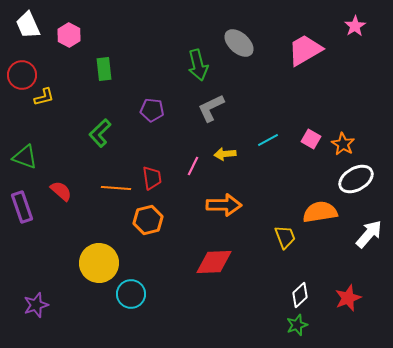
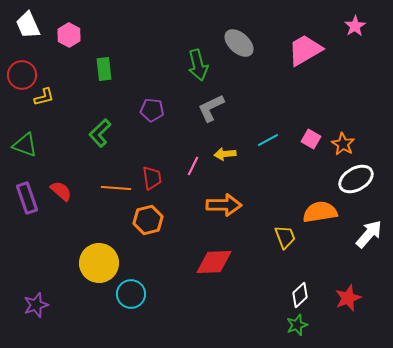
green triangle: moved 12 px up
purple rectangle: moved 5 px right, 9 px up
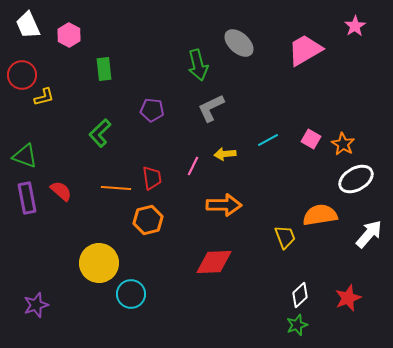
green triangle: moved 11 px down
purple rectangle: rotated 8 degrees clockwise
orange semicircle: moved 3 px down
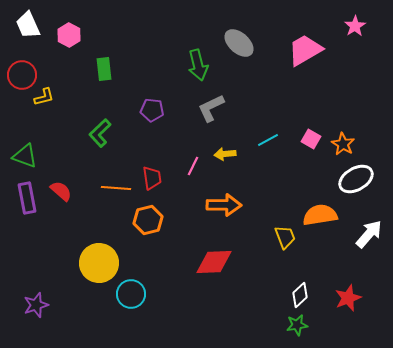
green star: rotated 10 degrees clockwise
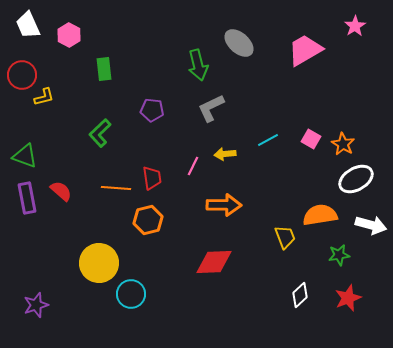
white arrow: moved 2 px right, 9 px up; rotated 64 degrees clockwise
green star: moved 42 px right, 70 px up
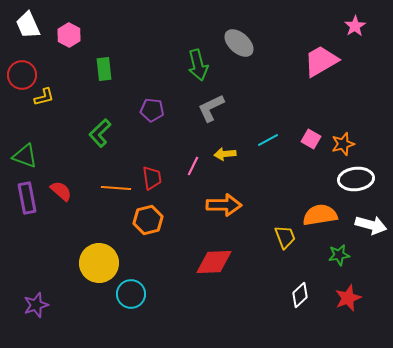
pink trapezoid: moved 16 px right, 11 px down
orange star: rotated 25 degrees clockwise
white ellipse: rotated 24 degrees clockwise
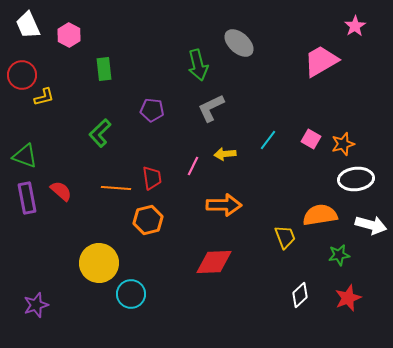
cyan line: rotated 25 degrees counterclockwise
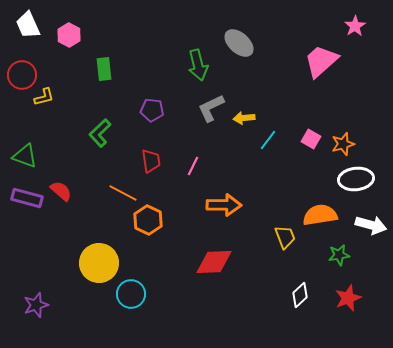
pink trapezoid: rotated 12 degrees counterclockwise
yellow arrow: moved 19 px right, 36 px up
red trapezoid: moved 1 px left, 17 px up
orange line: moved 7 px right, 5 px down; rotated 24 degrees clockwise
purple rectangle: rotated 64 degrees counterclockwise
orange hexagon: rotated 20 degrees counterclockwise
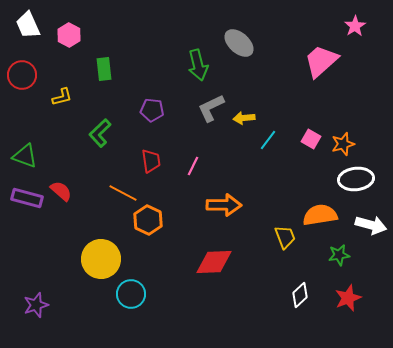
yellow L-shape: moved 18 px right
yellow circle: moved 2 px right, 4 px up
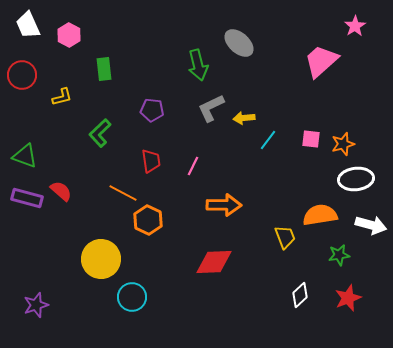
pink square: rotated 24 degrees counterclockwise
cyan circle: moved 1 px right, 3 px down
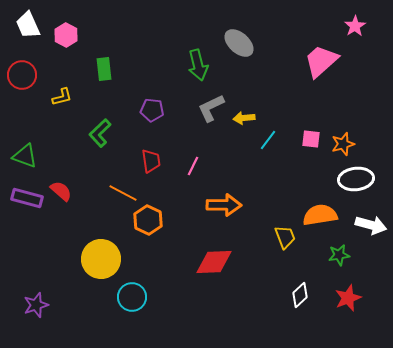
pink hexagon: moved 3 px left
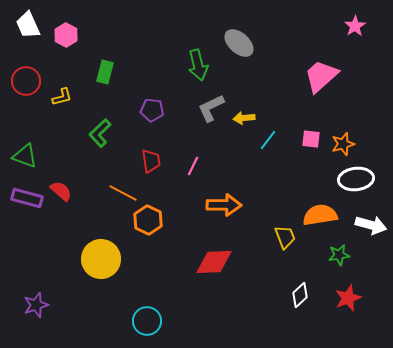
pink trapezoid: moved 15 px down
green rectangle: moved 1 px right, 3 px down; rotated 20 degrees clockwise
red circle: moved 4 px right, 6 px down
cyan circle: moved 15 px right, 24 px down
